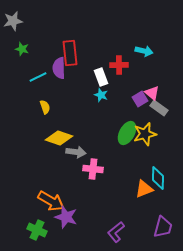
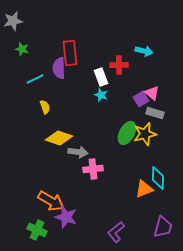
cyan line: moved 3 px left, 2 px down
purple square: moved 1 px right
gray rectangle: moved 4 px left, 5 px down; rotated 18 degrees counterclockwise
gray arrow: moved 2 px right
pink cross: rotated 12 degrees counterclockwise
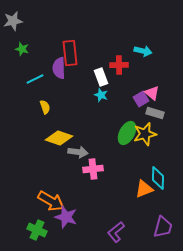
cyan arrow: moved 1 px left
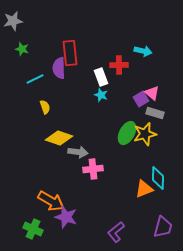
green cross: moved 4 px left, 1 px up
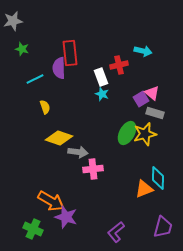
red cross: rotated 12 degrees counterclockwise
cyan star: moved 1 px right, 1 px up
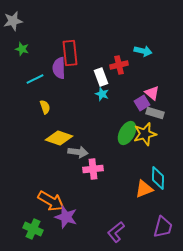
purple square: moved 1 px right, 4 px down
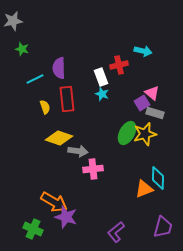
red rectangle: moved 3 px left, 46 px down
gray arrow: moved 1 px up
orange arrow: moved 3 px right, 1 px down
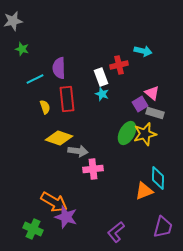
purple square: moved 2 px left, 1 px down
orange triangle: moved 2 px down
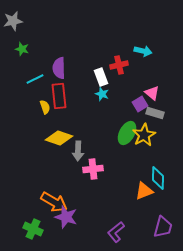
red rectangle: moved 8 px left, 3 px up
yellow star: moved 1 px left, 1 px down; rotated 15 degrees counterclockwise
gray arrow: rotated 84 degrees clockwise
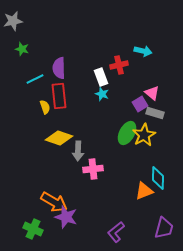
purple trapezoid: moved 1 px right, 1 px down
